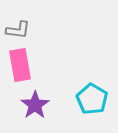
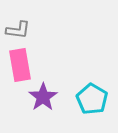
purple star: moved 8 px right, 8 px up
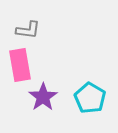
gray L-shape: moved 10 px right
cyan pentagon: moved 2 px left, 1 px up
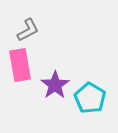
gray L-shape: rotated 35 degrees counterclockwise
purple star: moved 12 px right, 12 px up
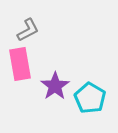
pink rectangle: moved 1 px up
purple star: moved 1 px down
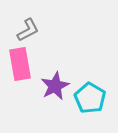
purple star: rotated 8 degrees clockwise
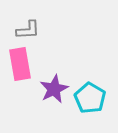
gray L-shape: rotated 25 degrees clockwise
purple star: moved 1 px left, 3 px down
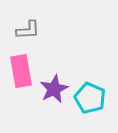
pink rectangle: moved 1 px right, 7 px down
cyan pentagon: rotated 8 degrees counterclockwise
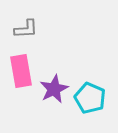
gray L-shape: moved 2 px left, 1 px up
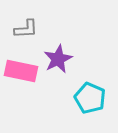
pink rectangle: rotated 68 degrees counterclockwise
purple star: moved 4 px right, 30 px up
